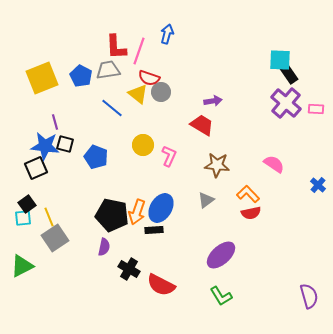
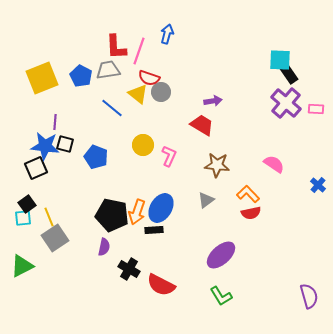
purple line at (55, 122): rotated 21 degrees clockwise
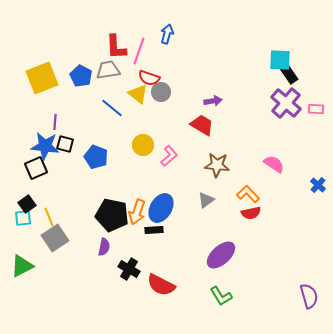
pink L-shape at (169, 156): rotated 25 degrees clockwise
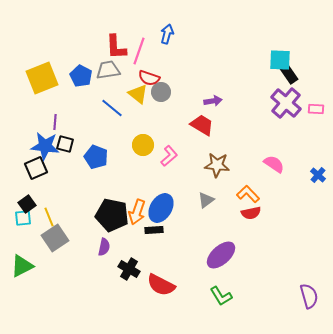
blue cross at (318, 185): moved 10 px up
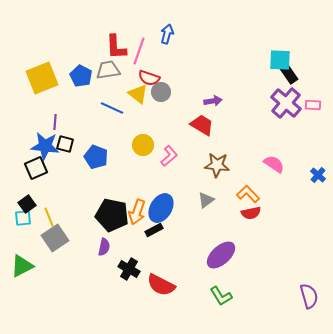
blue line at (112, 108): rotated 15 degrees counterclockwise
pink rectangle at (316, 109): moved 3 px left, 4 px up
black rectangle at (154, 230): rotated 24 degrees counterclockwise
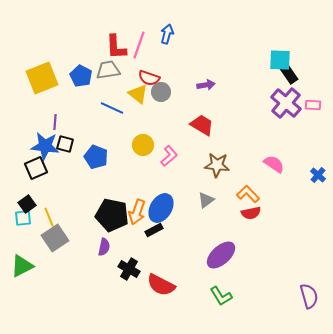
pink line at (139, 51): moved 6 px up
purple arrow at (213, 101): moved 7 px left, 16 px up
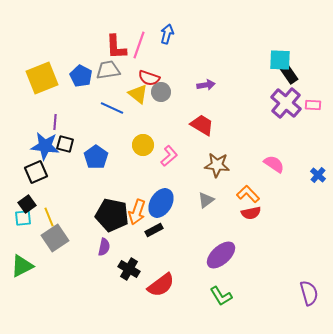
blue pentagon at (96, 157): rotated 15 degrees clockwise
black square at (36, 168): moved 4 px down
blue ellipse at (161, 208): moved 5 px up
red semicircle at (161, 285): rotated 64 degrees counterclockwise
purple semicircle at (309, 296): moved 3 px up
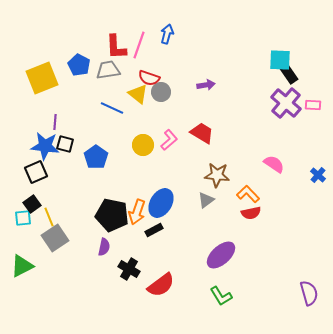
blue pentagon at (81, 76): moved 2 px left, 11 px up
red trapezoid at (202, 125): moved 8 px down
pink L-shape at (169, 156): moved 16 px up
brown star at (217, 165): moved 10 px down
black square at (27, 204): moved 5 px right
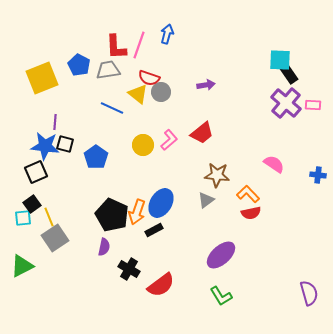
red trapezoid at (202, 133): rotated 110 degrees clockwise
blue cross at (318, 175): rotated 35 degrees counterclockwise
black pentagon at (112, 215): rotated 12 degrees clockwise
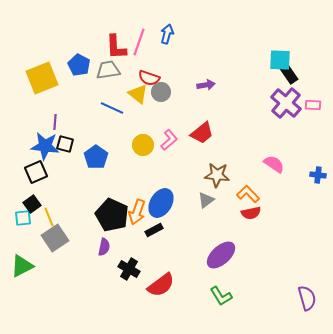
pink line at (139, 45): moved 3 px up
purple semicircle at (309, 293): moved 2 px left, 5 px down
